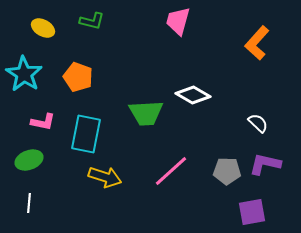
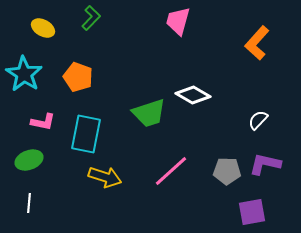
green L-shape: moved 1 px left, 3 px up; rotated 60 degrees counterclockwise
green trapezoid: moved 3 px right; rotated 15 degrees counterclockwise
white semicircle: moved 3 px up; rotated 90 degrees counterclockwise
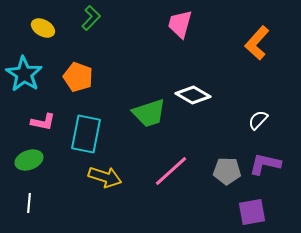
pink trapezoid: moved 2 px right, 3 px down
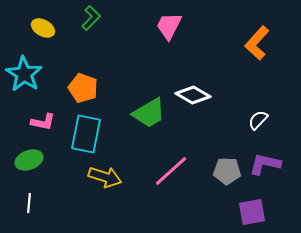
pink trapezoid: moved 11 px left, 2 px down; rotated 12 degrees clockwise
orange pentagon: moved 5 px right, 11 px down
green trapezoid: rotated 12 degrees counterclockwise
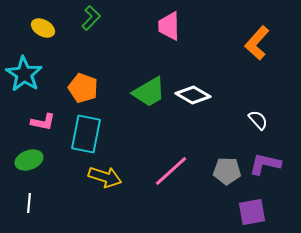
pink trapezoid: rotated 28 degrees counterclockwise
green trapezoid: moved 21 px up
white semicircle: rotated 95 degrees clockwise
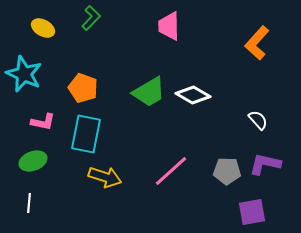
cyan star: rotated 9 degrees counterclockwise
green ellipse: moved 4 px right, 1 px down
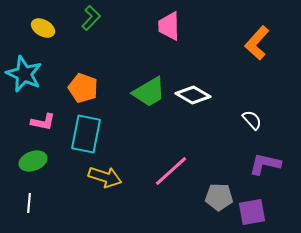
white semicircle: moved 6 px left
gray pentagon: moved 8 px left, 26 px down
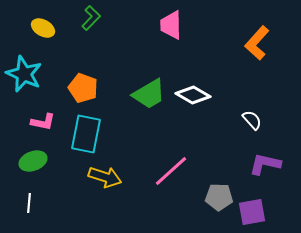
pink trapezoid: moved 2 px right, 1 px up
green trapezoid: moved 2 px down
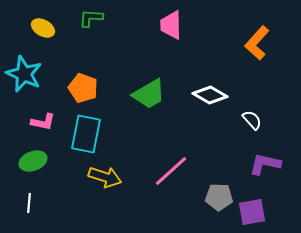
green L-shape: rotated 130 degrees counterclockwise
white diamond: moved 17 px right
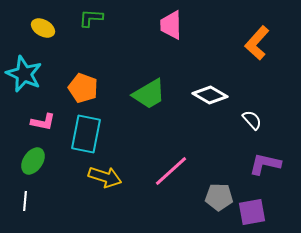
green ellipse: rotated 36 degrees counterclockwise
white line: moved 4 px left, 2 px up
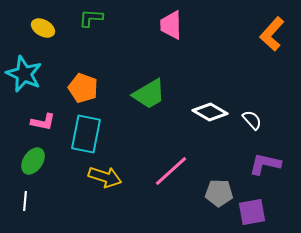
orange L-shape: moved 15 px right, 9 px up
white diamond: moved 17 px down
gray pentagon: moved 4 px up
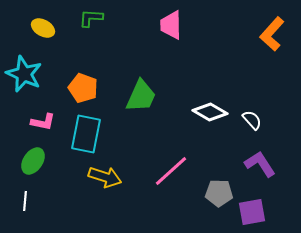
green trapezoid: moved 8 px left, 2 px down; rotated 36 degrees counterclockwise
purple L-shape: moved 5 px left; rotated 44 degrees clockwise
